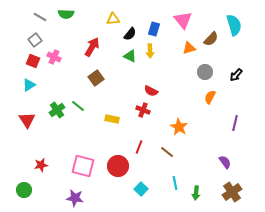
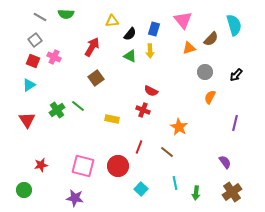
yellow triangle: moved 1 px left, 2 px down
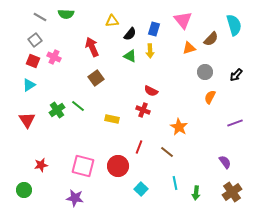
red arrow: rotated 54 degrees counterclockwise
purple line: rotated 56 degrees clockwise
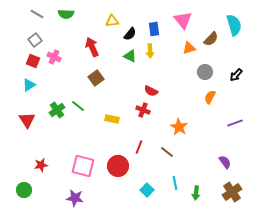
gray line: moved 3 px left, 3 px up
blue rectangle: rotated 24 degrees counterclockwise
cyan square: moved 6 px right, 1 px down
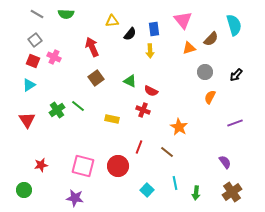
green triangle: moved 25 px down
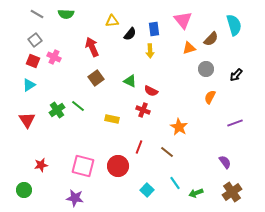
gray circle: moved 1 px right, 3 px up
cyan line: rotated 24 degrees counterclockwise
green arrow: rotated 64 degrees clockwise
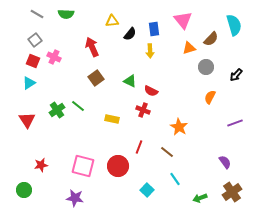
gray circle: moved 2 px up
cyan triangle: moved 2 px up
cyan line: moved 4 px up
green arrow: moved 4 px right, 5 px down
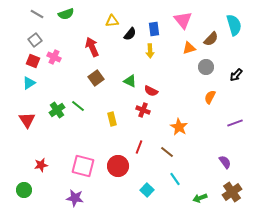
green semicircle: rotated 21 degrees counterclockwise
yellow rectangle: rotated 64 degrees clockwise
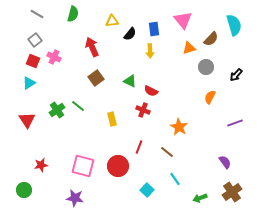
green semicircle: moved 7 px right; rotated 56 degrees counterclockwise
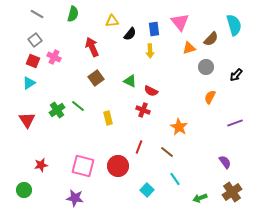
pink triangle: moved 3 px left, 2 px down
yellow rectangle: moved 4 px left, 1 px up
